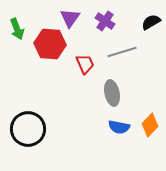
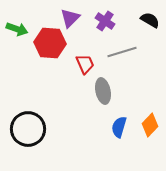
purple triangle: rotated 10 degrees clockwise
black semicircle: moved 1 px left, 2 px up; rotated 60 degrees clockwise
green arrow: rotated 50 degrees counterclockwise
red hexagon: moved 1 px up
gray ellipse: moved 9 px left, 2 px up
blue semicircle: rotated 95 degrees clockwise
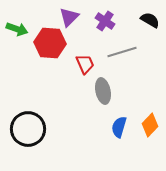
purple triangle: moved 1 px left, 1 px up
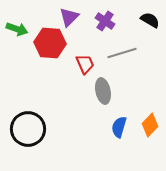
gray line: moved 1 px down
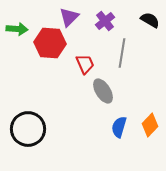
purple cross: rotated 18 degrees clockwise
green arrow: rotated 15 degrees counterclockwise
gray line: rotated 64 degrees counterclockwise
gray ellipse: rotated 20 degrees counterclockwise
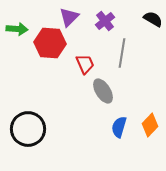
black semicircle: moved 3 px right, 1 px up
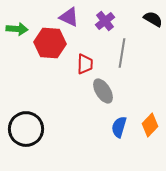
purple triangle: rotated 50 degrees counterclockwise
red trapezoid: rotated 25 degrees clockwise
black circle: moved 2 px left
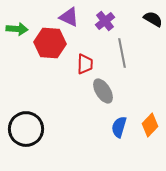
gray line: rotated 20 degrees counterclockwise
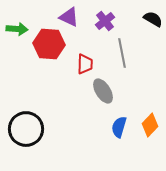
red hexagon: moved 1 px left, 1 px down
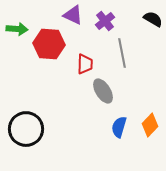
purple triangle: moved 4 px right, 2 px up
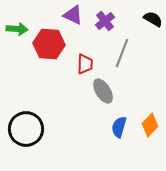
gray line: rotated 32 degrees clockwise
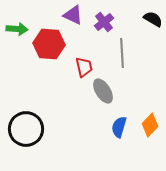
purple cross: moved 1 px left, 1 px down
gray line: rotated 24 degrees counterclockwise
red trapezoid: moved 1 px left, 3 px down; rotated 15 degrees counterclockwise
